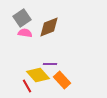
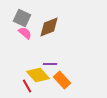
gray square: rotated 30 degrees counterclockwise
pink semicircle: rotated 32 degrees clockwise
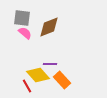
gray square: rotated 18 degrees counterclockwise
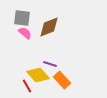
purple line: rotated 16 degrees clockwise
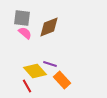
yellow diamond: moved 3 px left, 4 px up
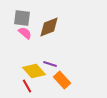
yellow diamond: moved 1 px left
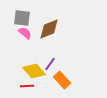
brown diamond: moved 2 px down
purple line: rotated 72 degrees counterclockwise
red line: rotated 64 degrees counterclockwise
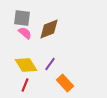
yellow diamond: moved 8 px left, 6 px up; rotated 10 degrees clockwise
orange rectangle: moved 3 px right, 3 px down
red line: moved 2 px left, 1 px up; rotated 64 degrees counterclockwise
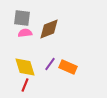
pink semicircle: rotated 48 degrees counterclockwise
yellow diamond: moved 1 px left, 2 px down; rotated 15 degrees clockwise
orange rectangle: moved 3 px right, 16 px up; rotated 24 degrees counterclockwise
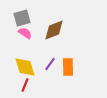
gray square: rotated 24 degrees counterclockwise
brown diamond: moved 5 px right, 1 px down
pink semicircle: rotated 40 degrees clockwise
orange rectangle: rotated 66 degrees clockwise
